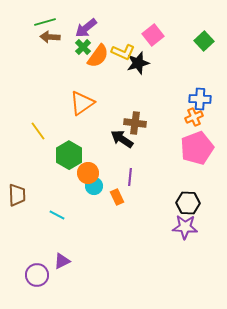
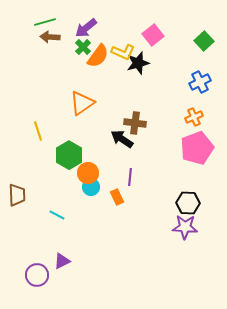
blue cross: moved 17 px up; rotated 30 degrees counterclockwise
yellow line: rotated 18 degrees clockwise
cyan circle: moved 3 px left, 1 px down
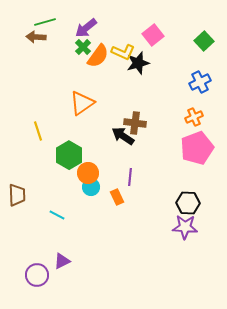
brown arrow: moved 14 px left
black arrow: moved 1 px right, 3 px up
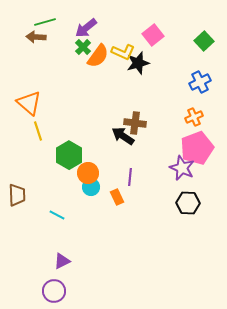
orange triangle: moved 53 px left; rotated 44 degrees counterclockwise
purple star: moved 3 px left, 59 px up; rotated 20 degrees clockwise
purple circle: moved 17 px right, 16 px down
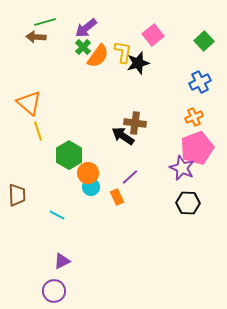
yellow L-shape: rotated 105 degrees counterclockwise
purple line: rotated 42 degrees clockwise
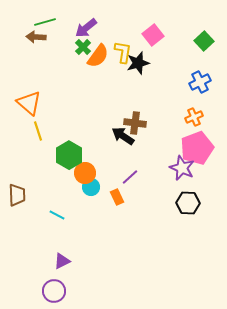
orange circle: moved 3 px left
